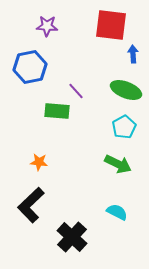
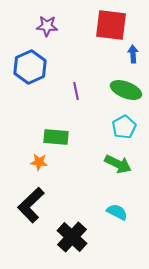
blue hexagon: rotated 12 degrees counterclockwise
purple line: rotated 30 degrees clockwise
green rectangle: moved 1 px left, 26 px down
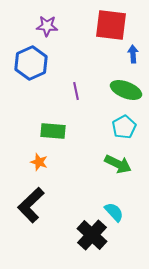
blue hexagon: moved 1 px right, 4 px up
green rectangle: moved 3 px left, 6 px up
orange star: rotated 12 degrees clockwise
cyan semicircle: moved 3 px left; rotated 20 degrees clockwise
black cross: moved 20 px right, 2 px up
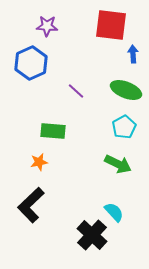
purple line: rotated 36 degrees counterclockwise
orange star: rotated 30 degrees counterclockwise
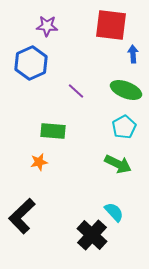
black L-shape: moved 9 px left, 11 px down
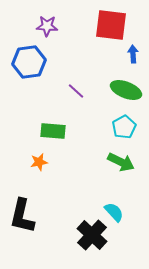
blue hexagon: moved 2 px left, 1 px up; rotated 16 degrees clockwise
green arrow: moved 3 px right, 2 px up
black L-shape: rotated 33 degrees counterclockwise
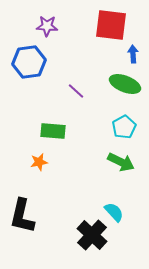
green ellipse: moved 1 px left, 6 px up
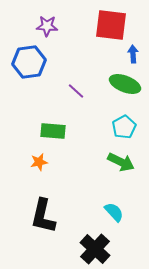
black L-shape: moved 21 px right
black cross: moved 3 px right, 14 px down
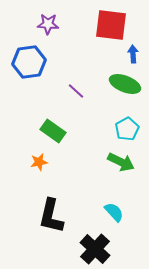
purple star: moved 1 px right, 2 px up
cyan pentagon: moved 3 px right, 2 px down
green rectangle: rotated 30 degrees clockwise
black L-shape: moved 8 px right
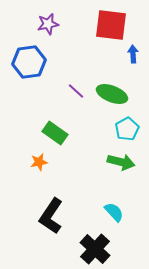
purple star: rotated 15 degrees counterclockwise
green ellipse: moved 13 px left, 10 px down
green rectangle: moved 2 px right, 2 px down
green arrow: rotated 12 degrees counterclockwise
black L-shape: rotated 21 degrees clockwise
